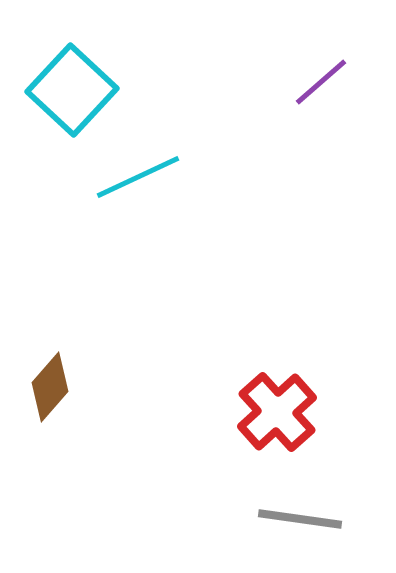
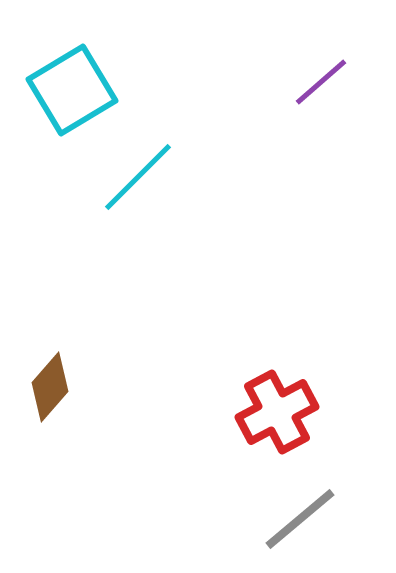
cyan square: rotated 16 degrees clockwise
cyan line: rotated 20 degrees counterclockwise
red cross: rotated 14 degrees clockwise
gray line: rotated 48 degrees counterclockwise
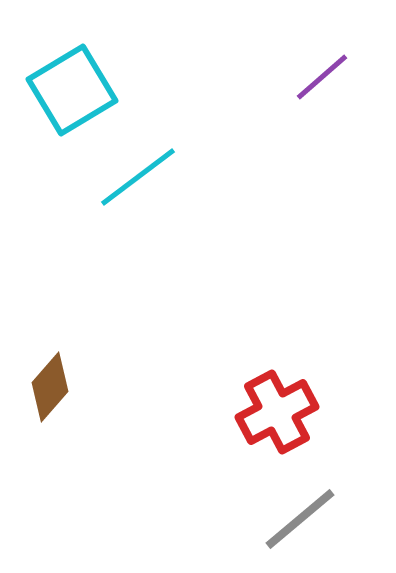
purple line: moved 1 px right, 5 px up
cyan line: rotated 8 degrees clockwise
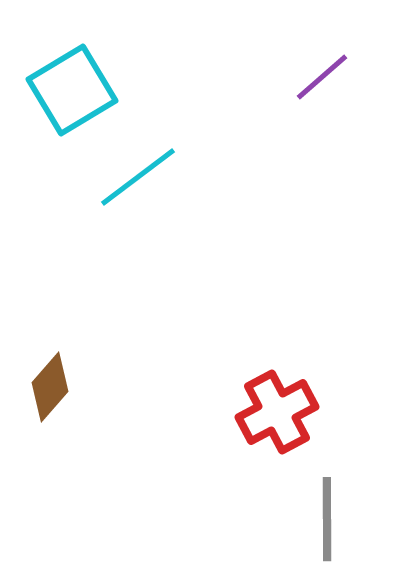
gray line: moved 27 px right; rotated 50 degrees counterclockwise
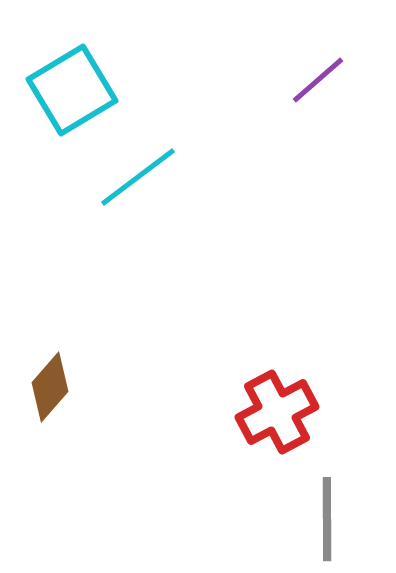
purple line: moved 4 px left, 3 px down
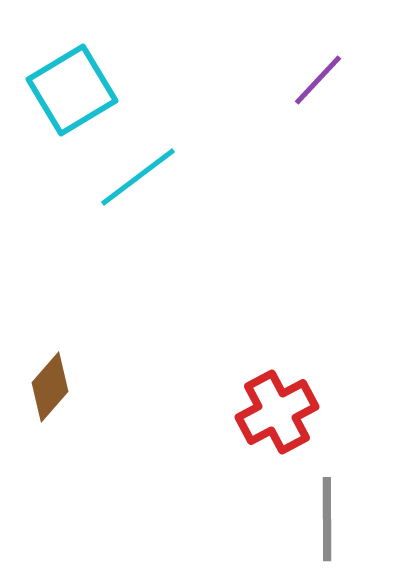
purple line: rotated 6 degrees counterclockwise
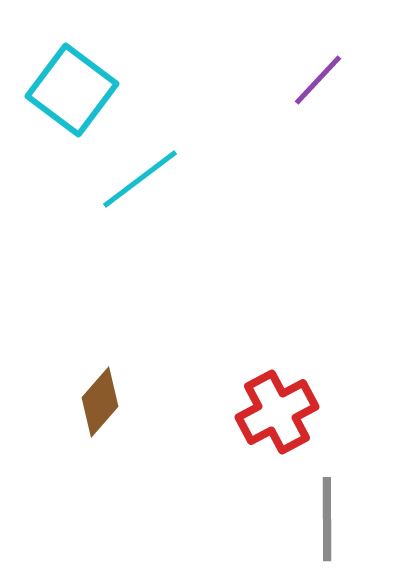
cyan square: rotated 22 degrees counterclockwise
cyan line: moved 2 px right, 2 px down
brown diamond: moved 50 px right, 15 px down
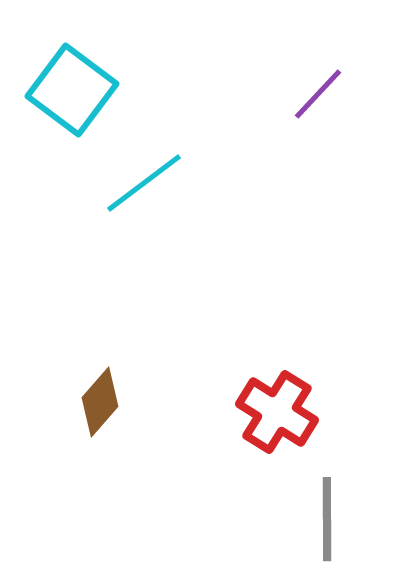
purple line: moved 14 px down
cyan line: moved 4 px right, 4 px down
red cross: rotated 30 degrees counterclockwise
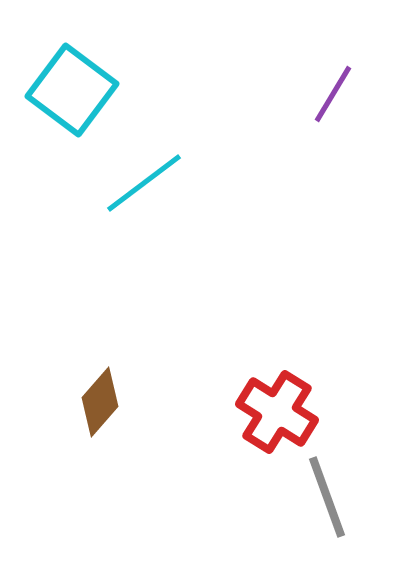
purple line: moved 15 px right; rotated 12 degrees counterclockwise
gray line: moved 22 px up; rotated 20 degrees counterclockwise
